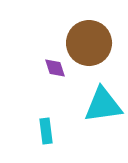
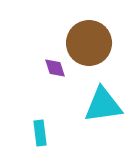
cyan rectangle: moved 6 px left, 2 px down
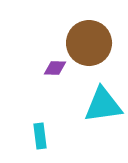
purple diamond: rotated 70 degrees counterclockwise
cyan rectangle: moved 3 px down
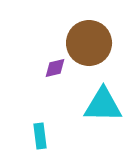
purple diamond: rotated 15 degrees counterclockwise
cyan triangle: rotated 9 degrees clockwise
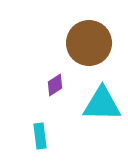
purple diamond: moved 17 px down; rotated 20 degrees counterclockwise
cyan triangle: moved 1 px left, 1 px up
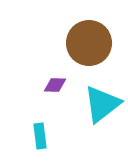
purple diamond: rotated 35 degrees clockwise
cyan triangle: rotated 39 degrees counterclockwise
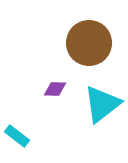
purple diamond: moved 4 px down
cyan rectangle: moved 23 px left; rotated 45 degrees counterclockwise
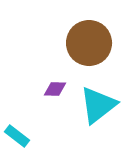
cyan triangle: moved 4 px left, 1 px down
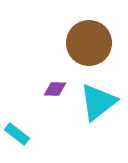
cyan triangle: moved 3 px up
cyan rectangle: moved 2 px up
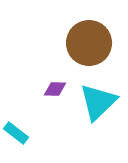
cyan triangle: rotated 6 degrees counterclockwise
cyan rectangle: moved 1 px left, 1 px up
